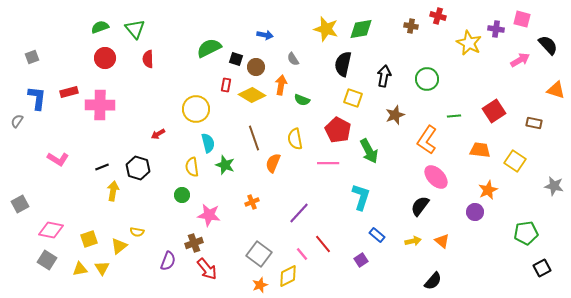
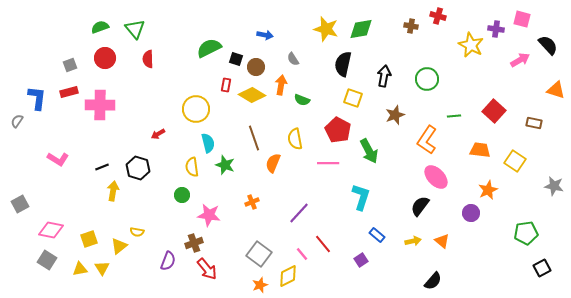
yellow star at (469, 43): moved 2 px right, 2 px down
gray square at (32, 57): moved 38 px right, 8 px down
red square at (494, 111): rotated 15 degrees counterclockwise
purple circle at (475, 212): moved 4 px left, 1 px down
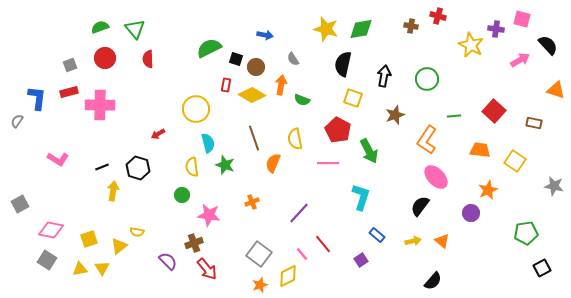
purple semicircle at (168, 261): rotated 66 degrees counterclockwise
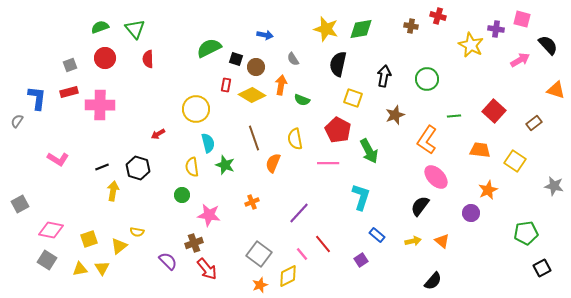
black semicircle at (343, 64): moved 5 px left
brown rectangle at (534, 123): rotated 49 degrees counterclockwise
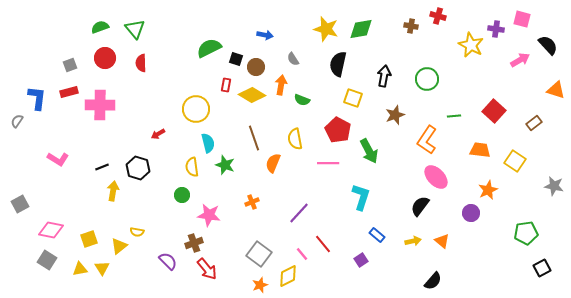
red semicircle at (148, 59): moved 7 px left, 4 px down
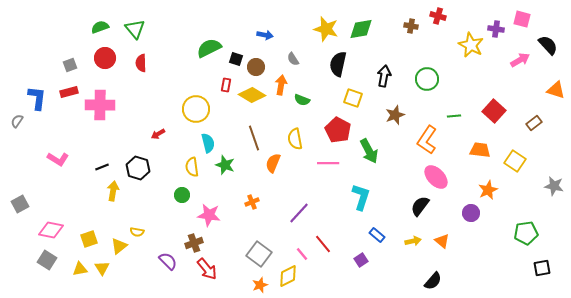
black square at (542, 268): rotated 18 degrees clockwise
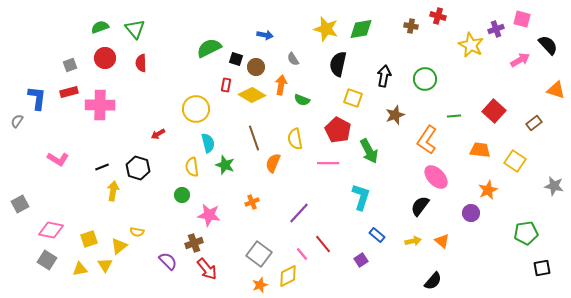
purple cross at (496, 29): rotated 28 degrees counterclockwise
green circle at (427, 79): moved 2 px left
yellow triangle at (102, 268): moved 3 px right, 3 px up
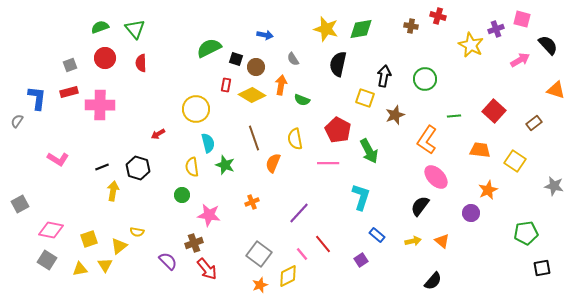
yellow square at (353, 98): moved 12 px right
